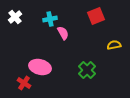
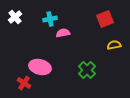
red square: moved 9 px right, 3 px down
pink semicircle: rotated 72 degrees counterclockwise
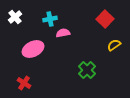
red square: rotated 24 degrees counterclockwise
yellow semicircle: rotated 24 degrees counterclockwise
pink ellipse: moved 7 px left, 18 px up; rotated 40 degrees counterclockwise
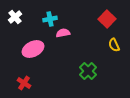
red square: moved 2 px right
yellow semicircle: rotated 80 degrees counterclockwise
green cross: moved 1 px right, 1 px down
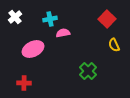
red cross: rotated 32 degrees counterclockwise
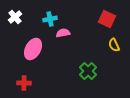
red square: rotated 18 degrees counterclockwise
pink ellipse: rotated 35 degrees counterclockwise
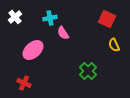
cyan cross: moved 1 px up
pink semicircle: rotated 112 degrees counterclockwise
pink ellipse: moved 1 px down; rotated 20 degrees clockwise
red cross: rotated 24 degrees clockwise
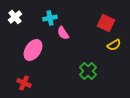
red square: moved 1 px left, 4 px down
yellow semicircle: rotated 96 degrees counterclockwise
pink ellipse: rotated 15 degrees counterclockwise
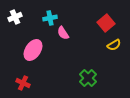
white cross: rotated 16 degrees clockwise
red square: rotated 24 degrees clockwise
green cross: moved 7 px down
red cross: moved 1 px left
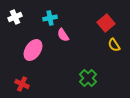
pink semicircle: moved 2 px down
yellow semicircle: rotated 88 degrees clockwise
red cross: moved 1 px left, 1 px down
